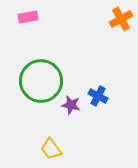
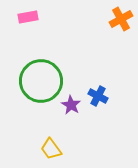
purple star: rotated 18 degrees clockwise
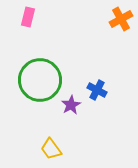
pink rectangle: rotated 66 degrees counterclockwise
green circle: moved 1 px left, 1 px up
blue cross: moved 1 px left, 6 px up
purple star: rotated 12 degrees clockwise
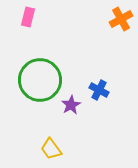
blue cross: moved 2 px right
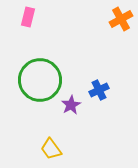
blue cross: rotated 36 degrees clockwise
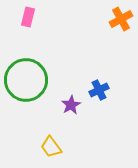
green circle: moved 14 px left
yellow trapezoid: moved 2 px up
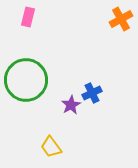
blue cross: moved 7 px left, 3 px down
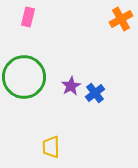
green circle: moved 2 px left, 3 px up
blue cross: moved 3 px right; rotated 12 degrees counterclockwise
purple star: moved 19 px up
yellow trapezoid: rotated 35 degrees clockwise
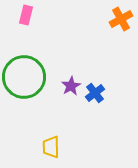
pink rectangle: moved 2 px left, 2 px up
